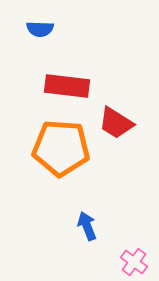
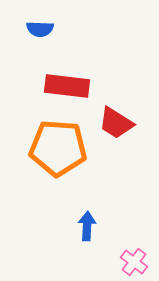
orange pentagon: moved 3 px left
blue arrow: rotated 24 degrees clockwise
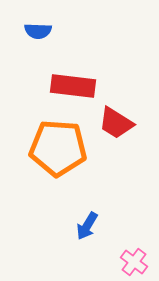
blue semicircle: moved 2 px left, 2 px down
red rectangle: moved 6 px right
blue arrow: rotated 152 degrees counterclockwise
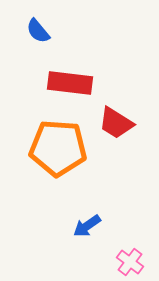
blue semicircle: rotated 48 degrees clockwise
red rectangle: moved 3 px left, 3 px up
blue arrow: rotated 24 degrees clockwise
pink cross: moved 4 px left
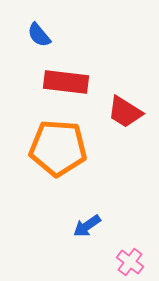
blue semicircle: moved 1 px right, 4 px down
red rectangle: moved 4 px left, 1 px up
red trapezoid: moved 9 px right, 11 px up
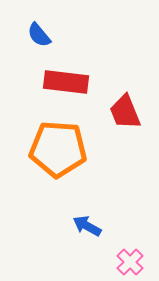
red trapezoid: rotated 36 degrees clockwise
orange pentagon: moved 1 px down
blue arrow: rotated 64 degrees clockwise
pink cross: rotated 8 degrees clockwise
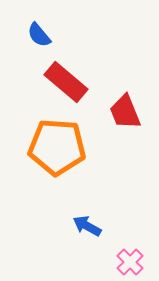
red rectangle: rotated 33 degrees clockwise
orange pentagon: moved 1 px left, 2 px up
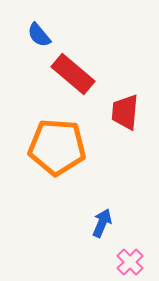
red rectangle: moved 7 px right, 8 px up
red trapezoid: rotated 27 degrees clockwise
blue arrow: moved 15 px right, 3 px up; rotated 84 degrees clockwise
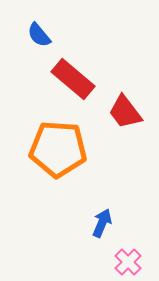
red rectangle: moved 5 px down
red trapezoid: rotated 42 degrees counterclockwise
orange pentagon: moved 1 px right, 2 px down
pink cross: moved 2 px left
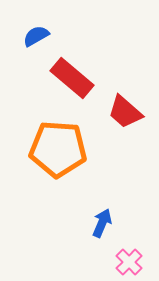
blue semicircle: moved 3 px left, 1 px down; rotated 100 degrees clockwise
red rectangle: moved 1 px left, 1 px up
red trapezoid: rotated 12 degrees counterclockwise
pink cross: moved 1 px right
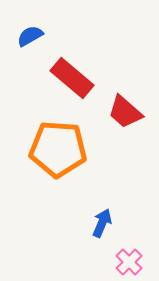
blue semicircle: moved 6 px left
